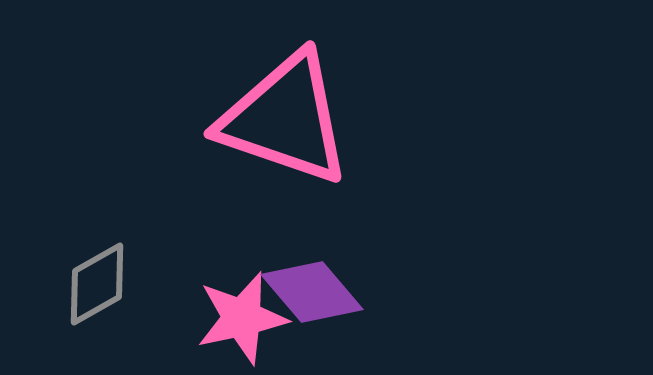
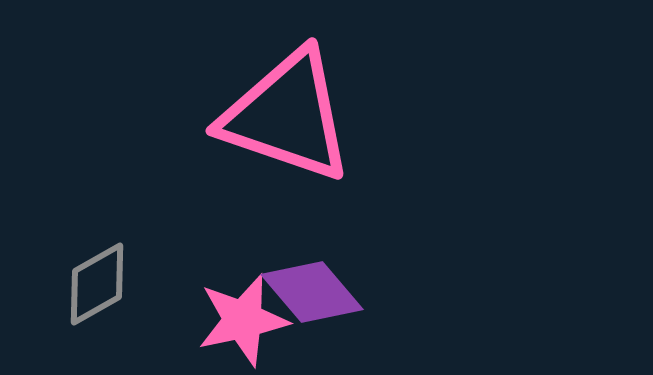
pink triangle: moved 2 px right, 3 px up
pink star: moved 1 px right, 2 px down
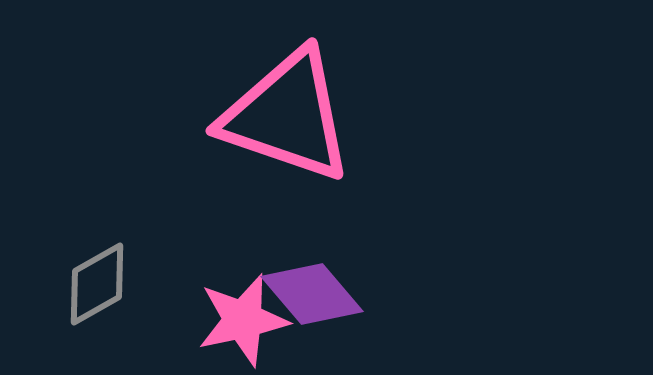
purple diamond: moved 2 px down
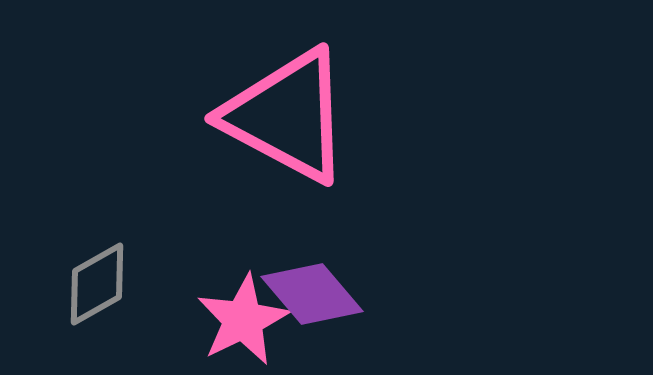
pink triangle: rotated 9 degrees clockwise
pink star: rotated 14 degrees counterclockwise
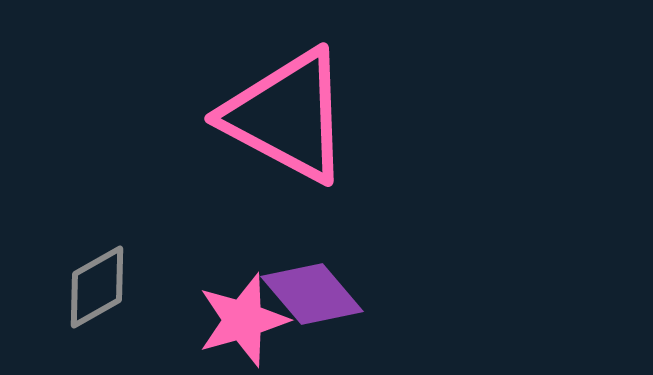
gray diamond: moved 3 px down
pink star: rotated 10 degrees clockwise
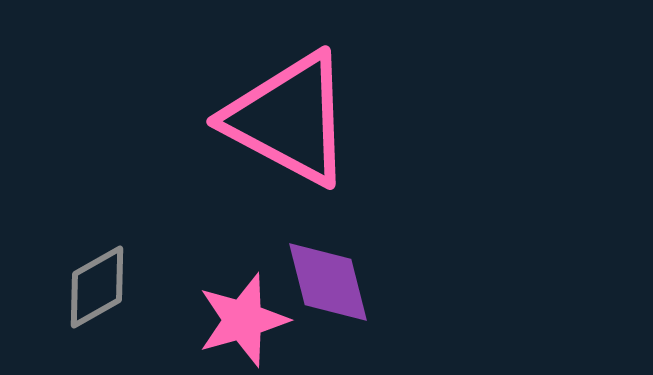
pink triangle: moved 2 px right, 3 px down
purple diamond: moved 16 px right, 12 px up; rotated 26 degrees clockwise
